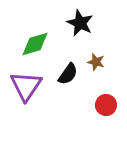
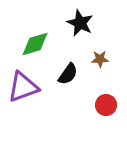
brown star: moved 4 px right, 3 px up; rotated 18 degrees counterclockwise
purple triangle: moved 3 px left, 1 px down; rotated 36 degrees clockwise
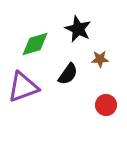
black star: moved 2 px left, 6 px down
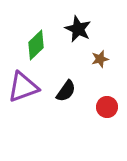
green diamond: moved 1 px right, 1 px down; rotated 28 degrees counterclockwise
brown star: rotated 12 degrees counterclockwise
black semicircle: moved 2 px left, 17 px down
red circle: moved 1 px right, 2 px down
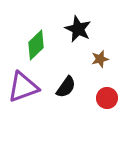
black semicircle: moved 4 px up
red circle: moved 9 px up
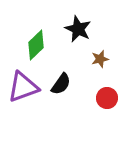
black semicircle: moved 5 px left, 3 px up
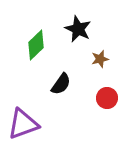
purple triangle: moved 37 px down
